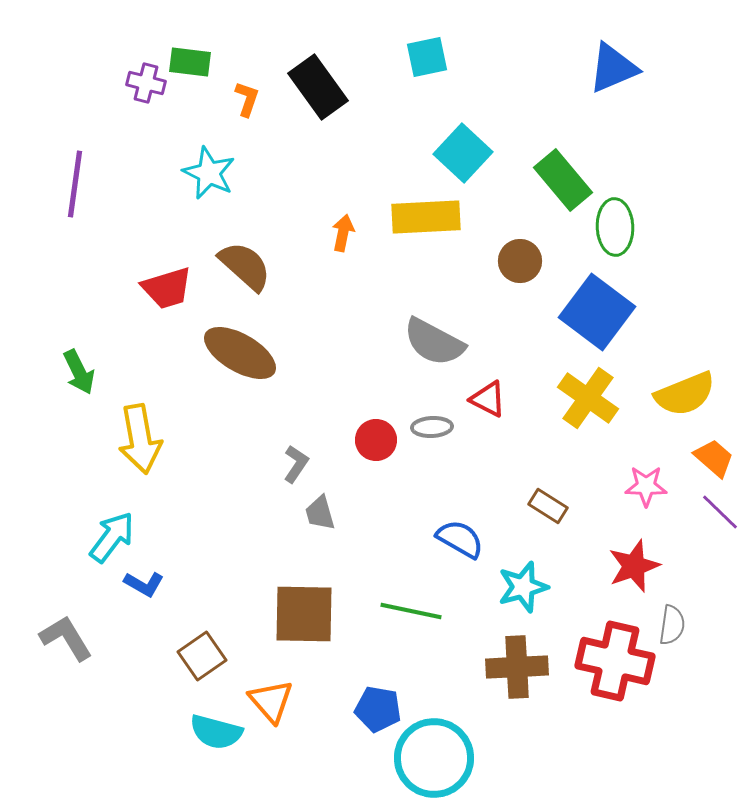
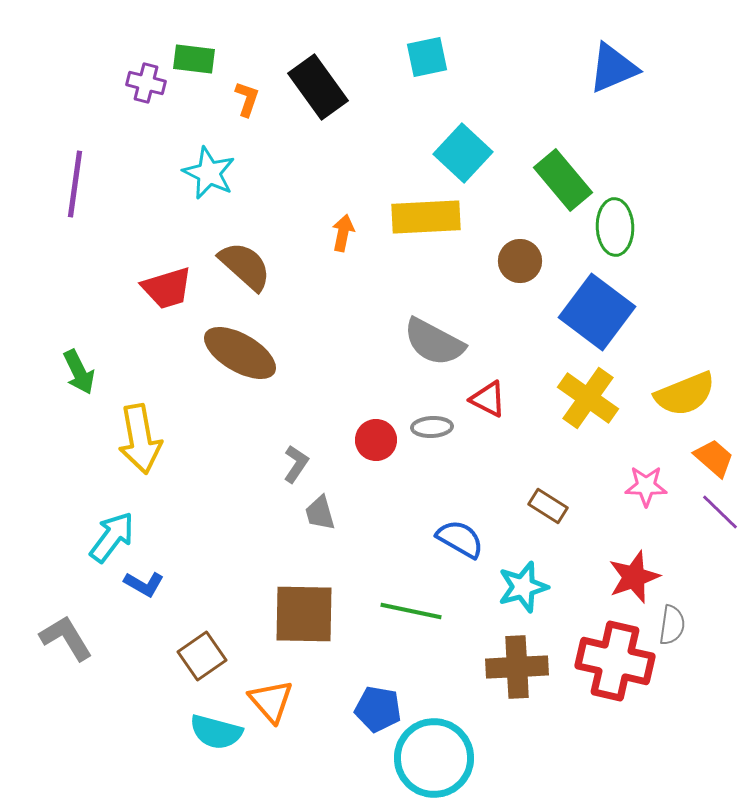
green rectangle at (190, 62): moved 4 px right, 3 px up
red star at (634, 566): moved 11 px down
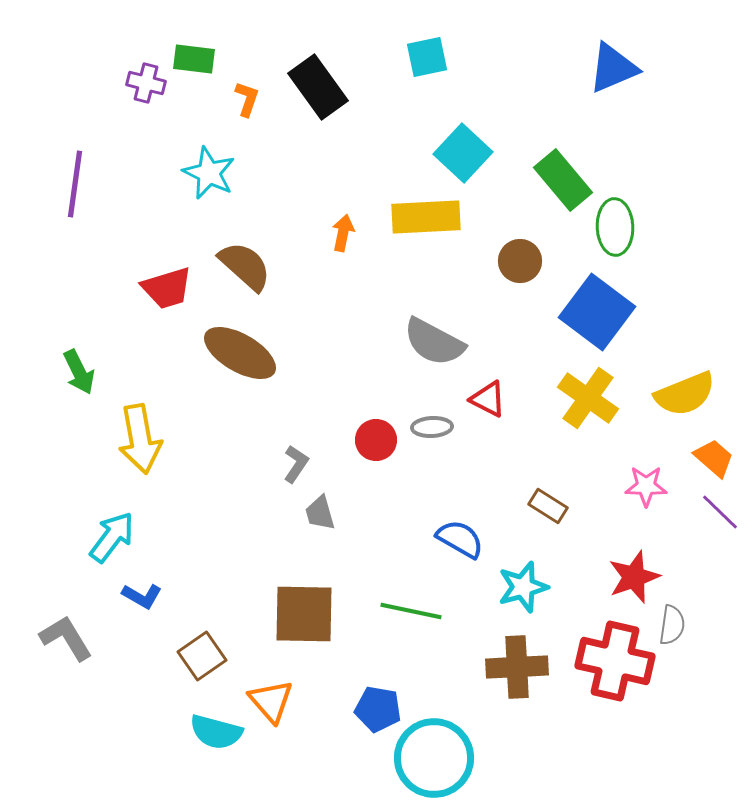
blue L-shape at (144, 584): moved 2 px left, 12 px down
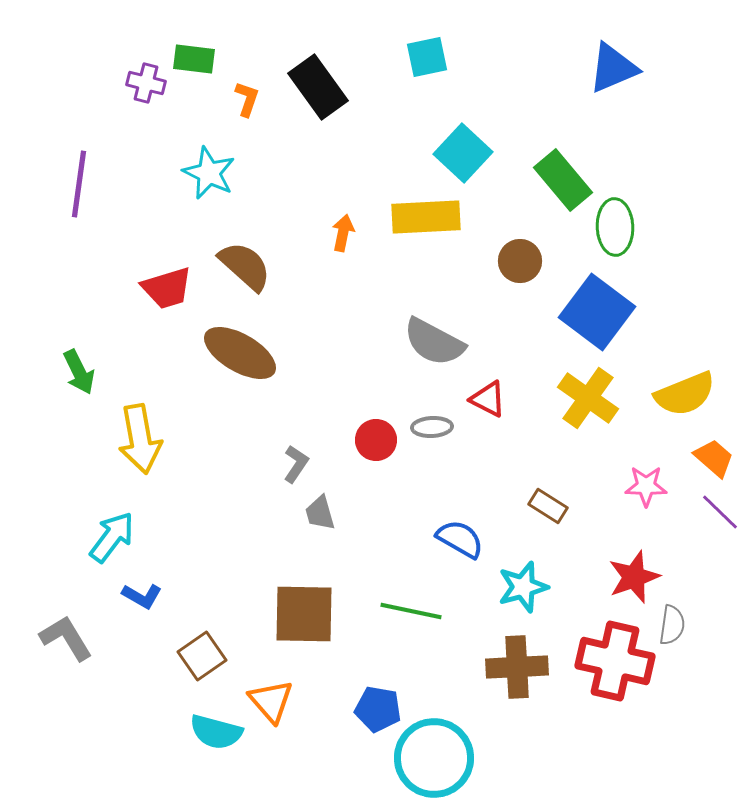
purple line at (75, 184): moved 4 px right
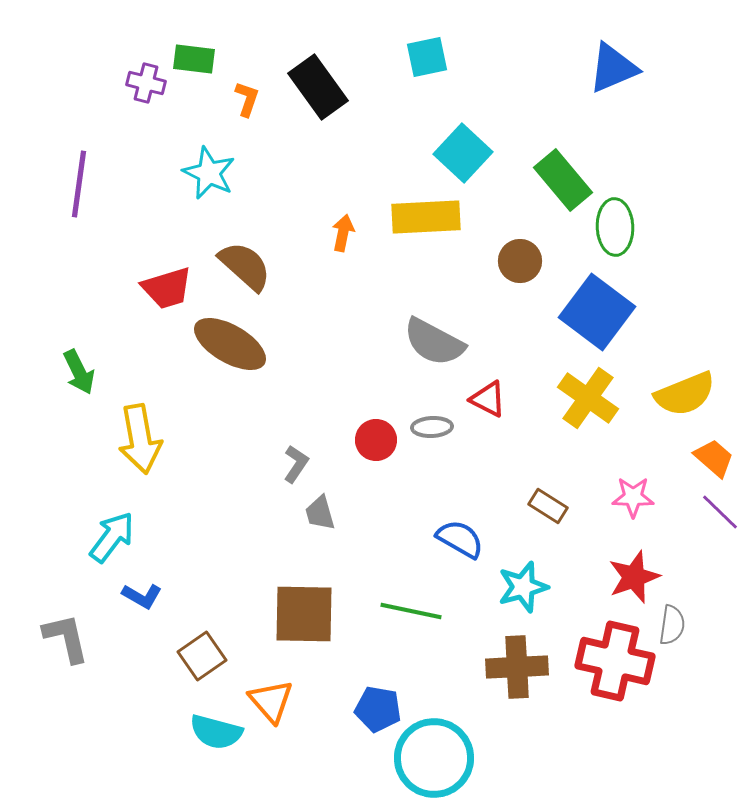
brown ellipse at (240, 353): moved 10 px left, 9 px up
pink star at (646, 486): moved 13 px left, 11 px down
gray L-shape at (66, 638): rotated 18 degrees clockwise
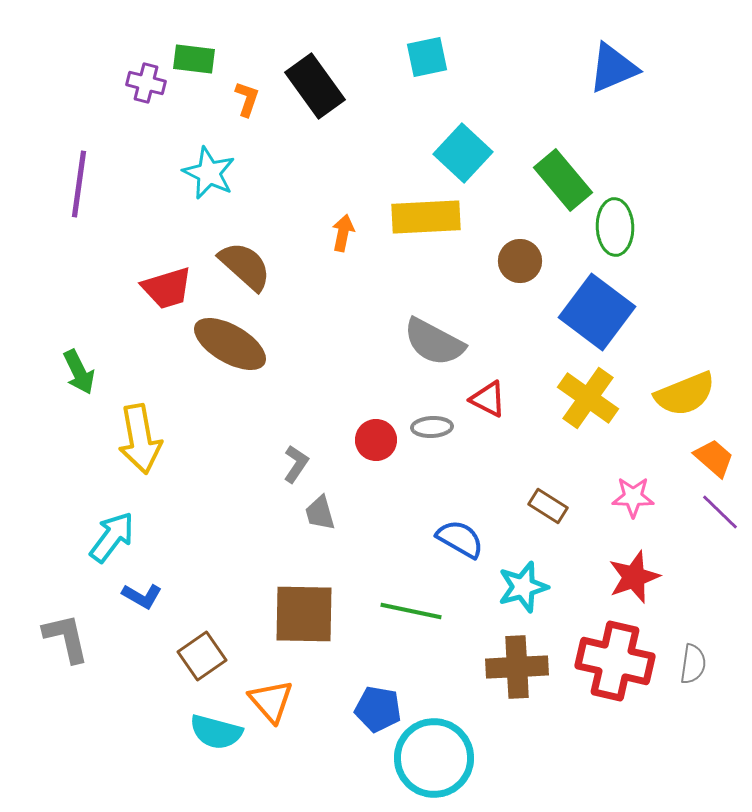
black rectangle at (318, 87): moved 3 px left, 1 px up
gray semicircle at (672, 625): moved 21 px right, 39 px down
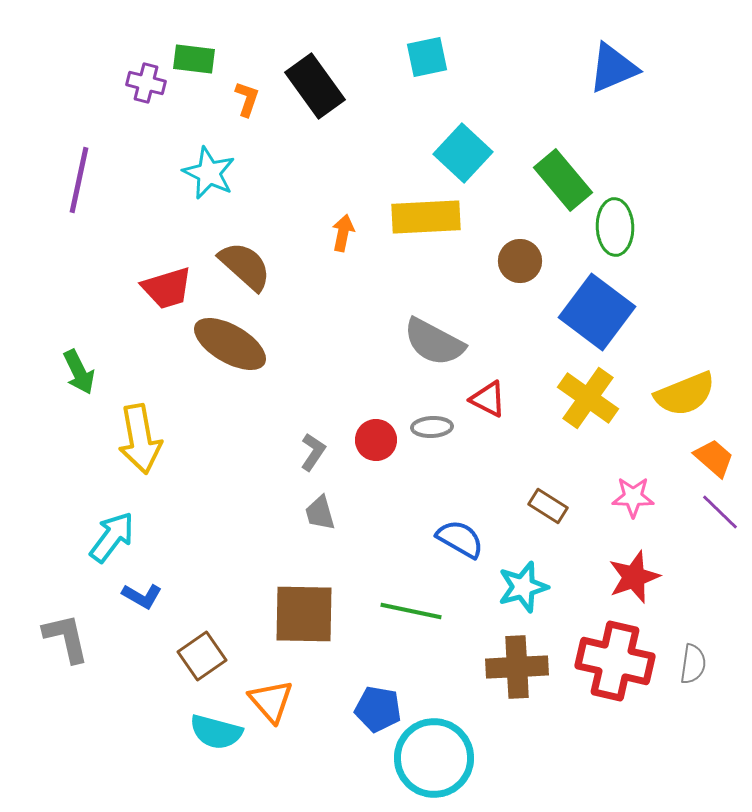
purple line at (79, 184): moved 4 px up; rotated 4 degrees clockwise
gray L-shape at (296, 464): moved 17 px right, 12 px up
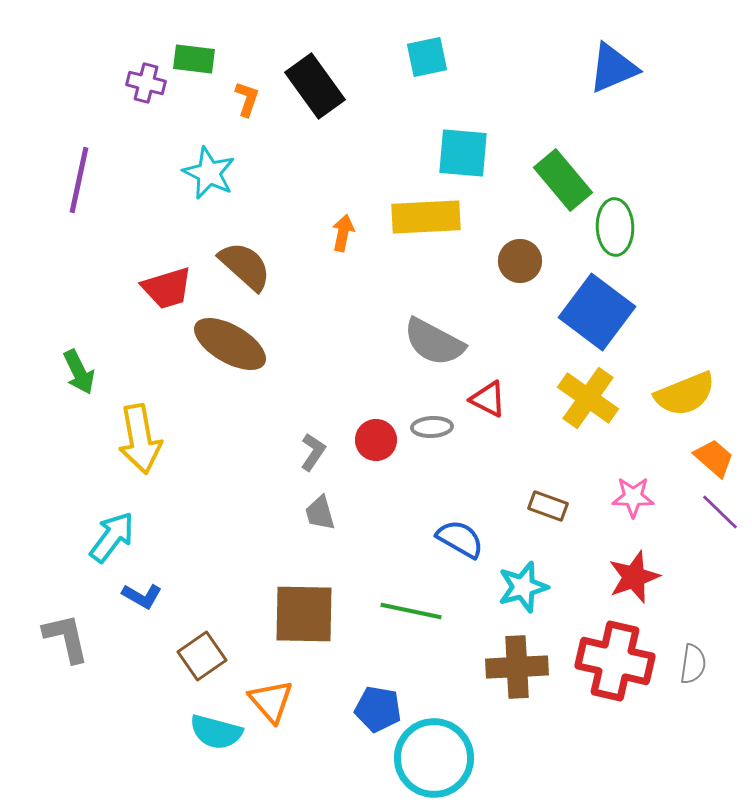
cyan square at (463, 153): rotated 38 degrees counterclockwise
brown rectangle at (548, 506): rotated 12 degrees counterclockwise
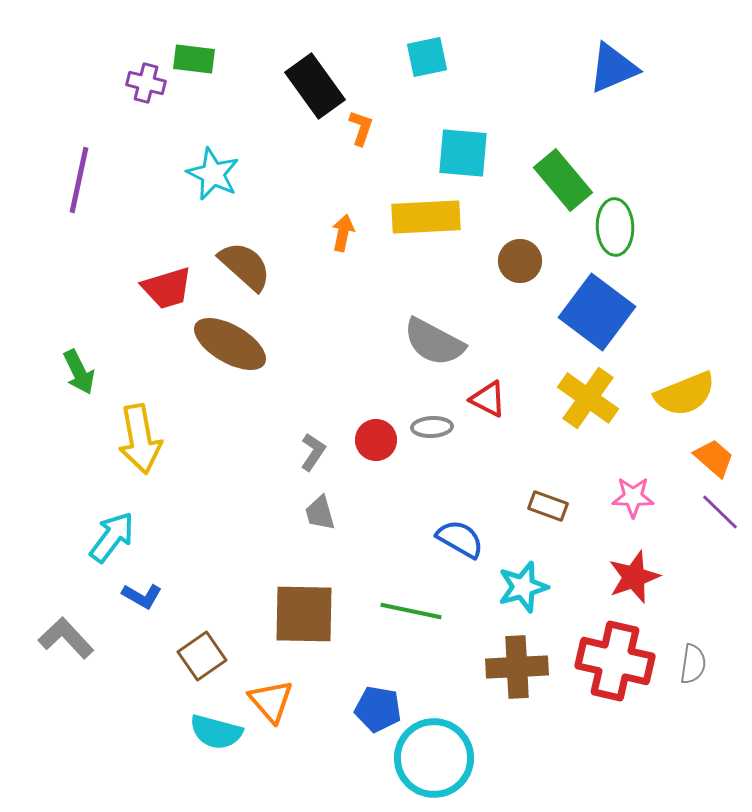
orange L-shape at (247, 99): moved 114 px right, 29 px down
cyan star at (209, 173): moved 4 px right, 1 px down
gray L-shape at (66, 638): rotated 30 degrees counterclockwise
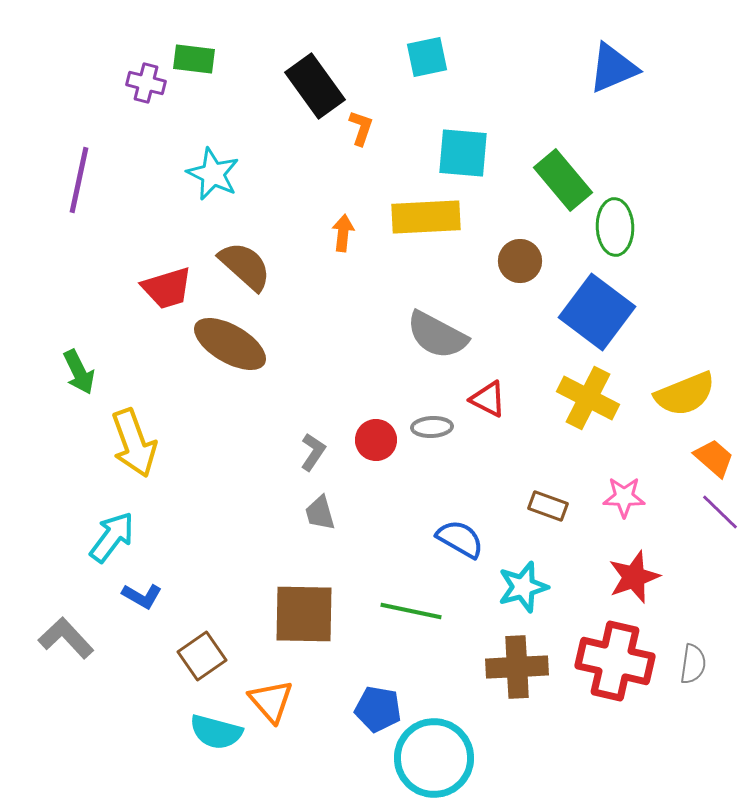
orange arrow at (343, 233): rotated 6 degrees counterclockwise
gray semicircle at (434, 342): moved 3 px right, 7 px up
yellow cross at (588, 398): rotated 8 degrees counterclockwise
yellow arrow at (140, 439): moved 6 px left, 4 px down; rotated 10 degrees counterclockwise
pink star at (633, 497): moved 9 px left
